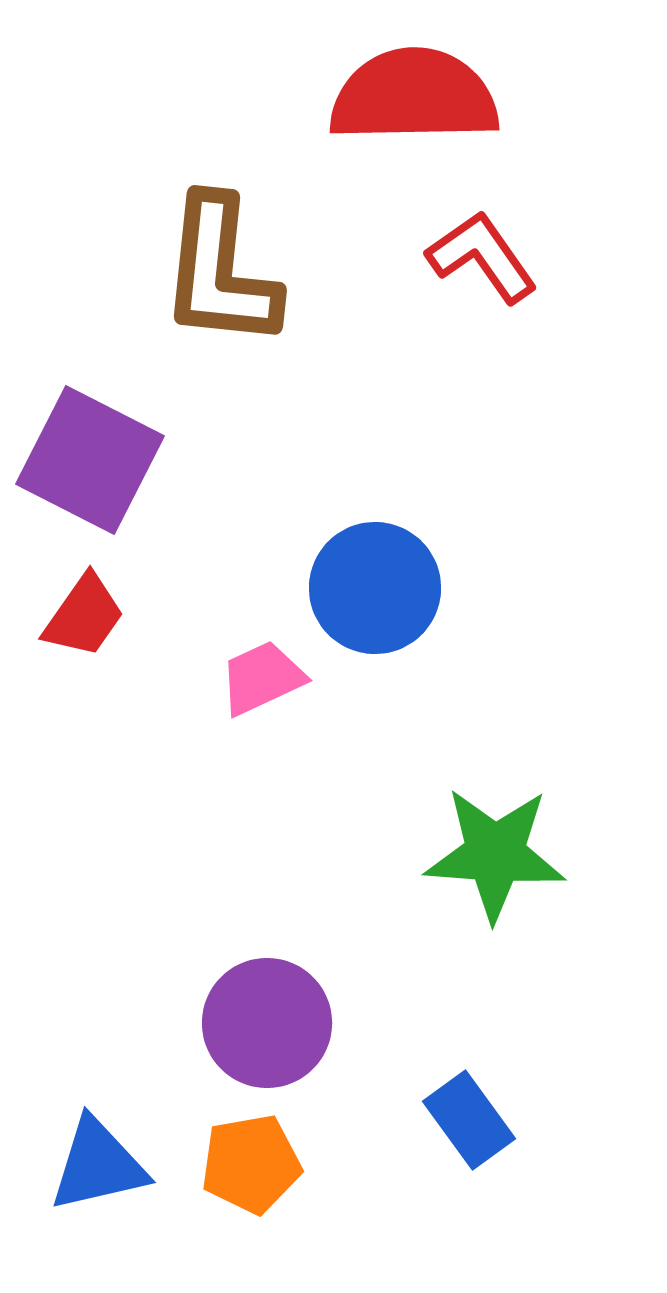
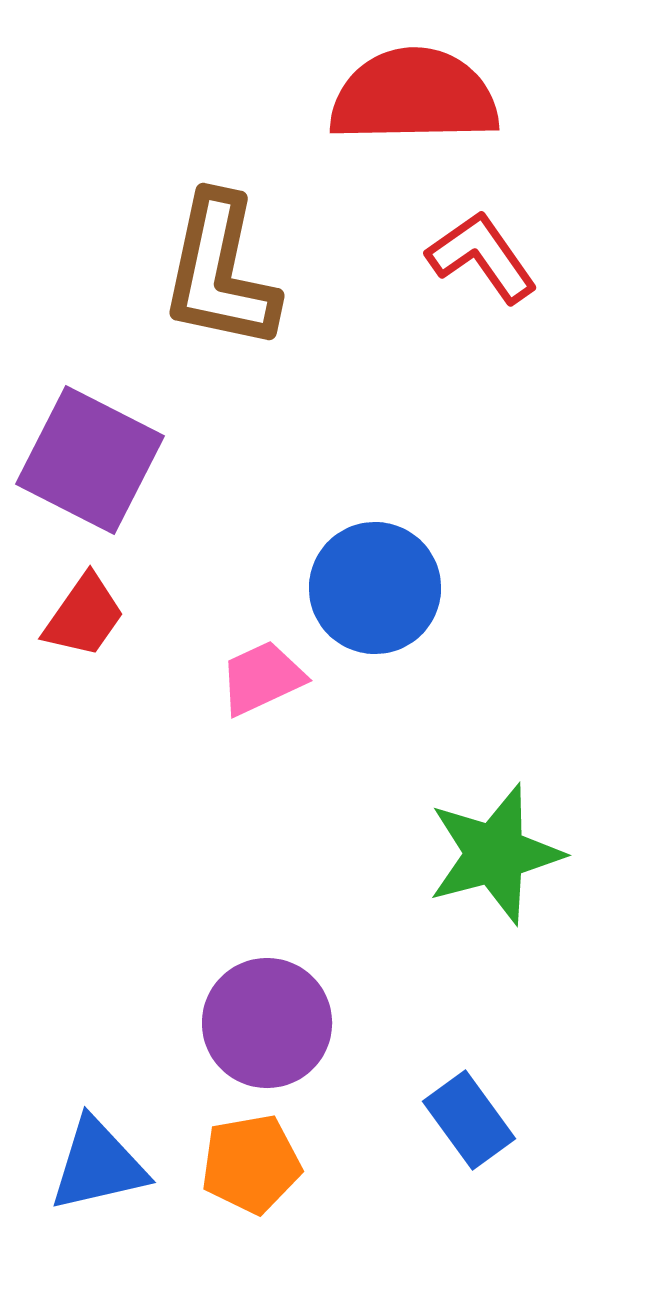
brown L-shape: rotated 6 degrees clockwise
green star: rotated 19 degrees counterclockwise
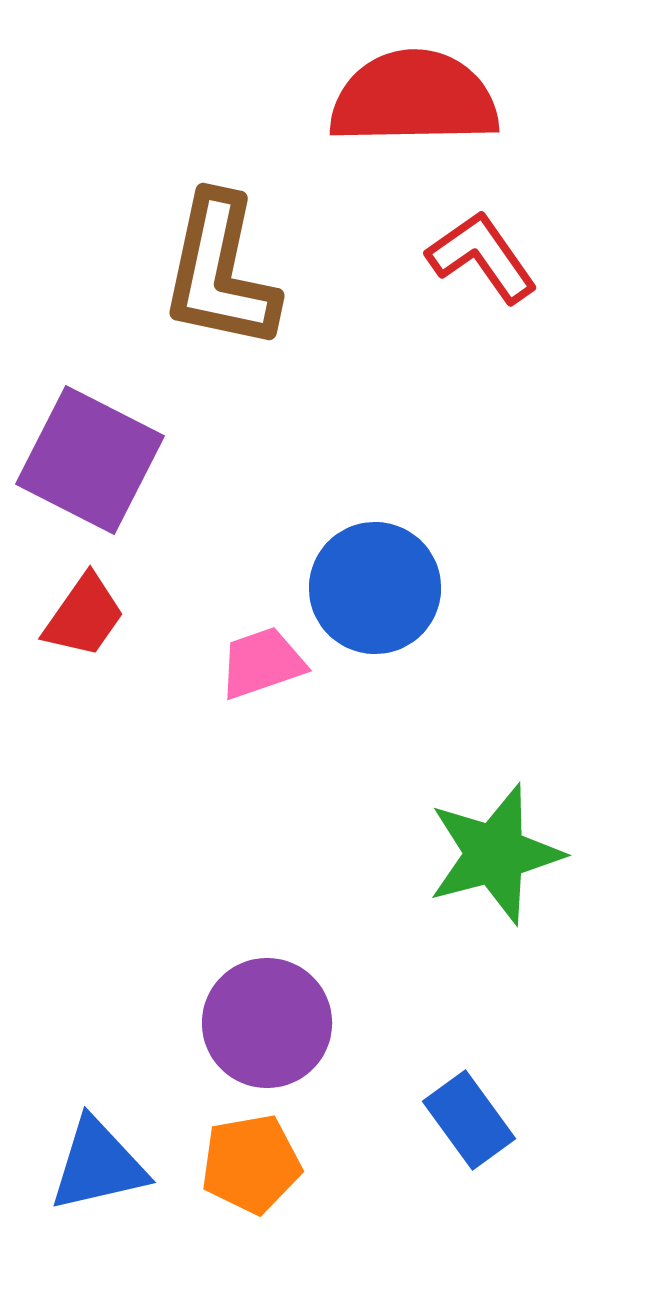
red semicircle: moved 2 px down
pink trapezoid: moved 15 px up; rotated 6 degrees clockwise
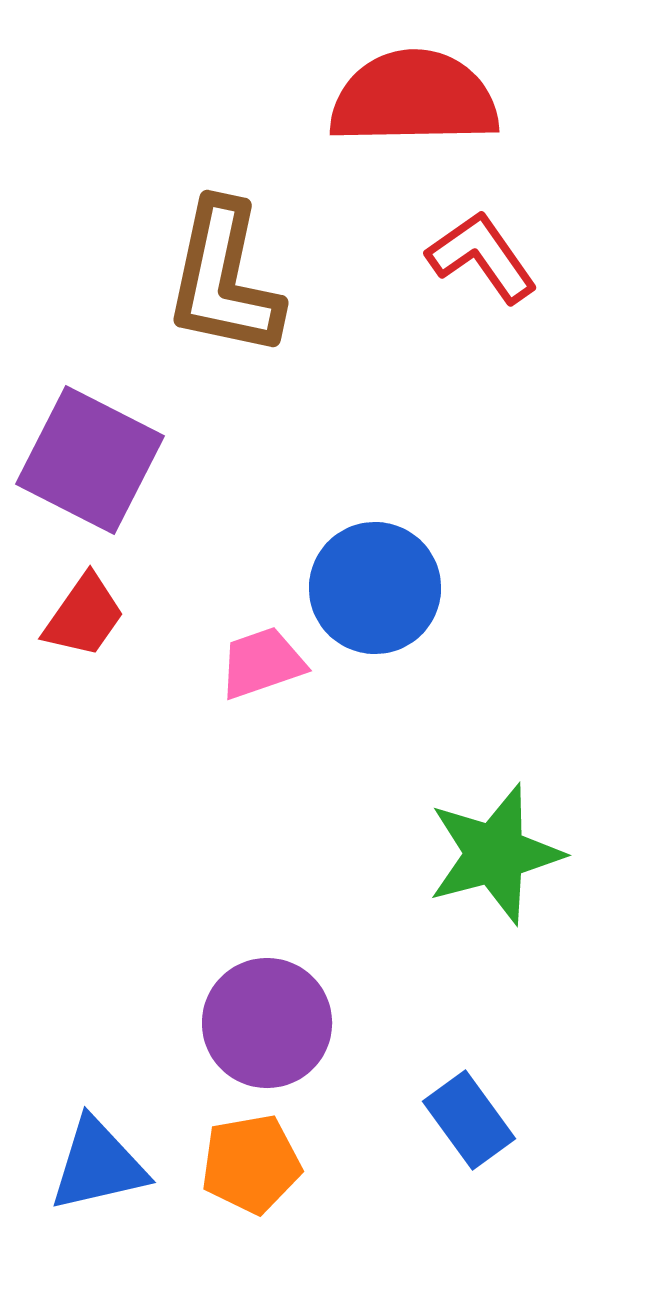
brown L-shape: moved 4 px right, 7 px down
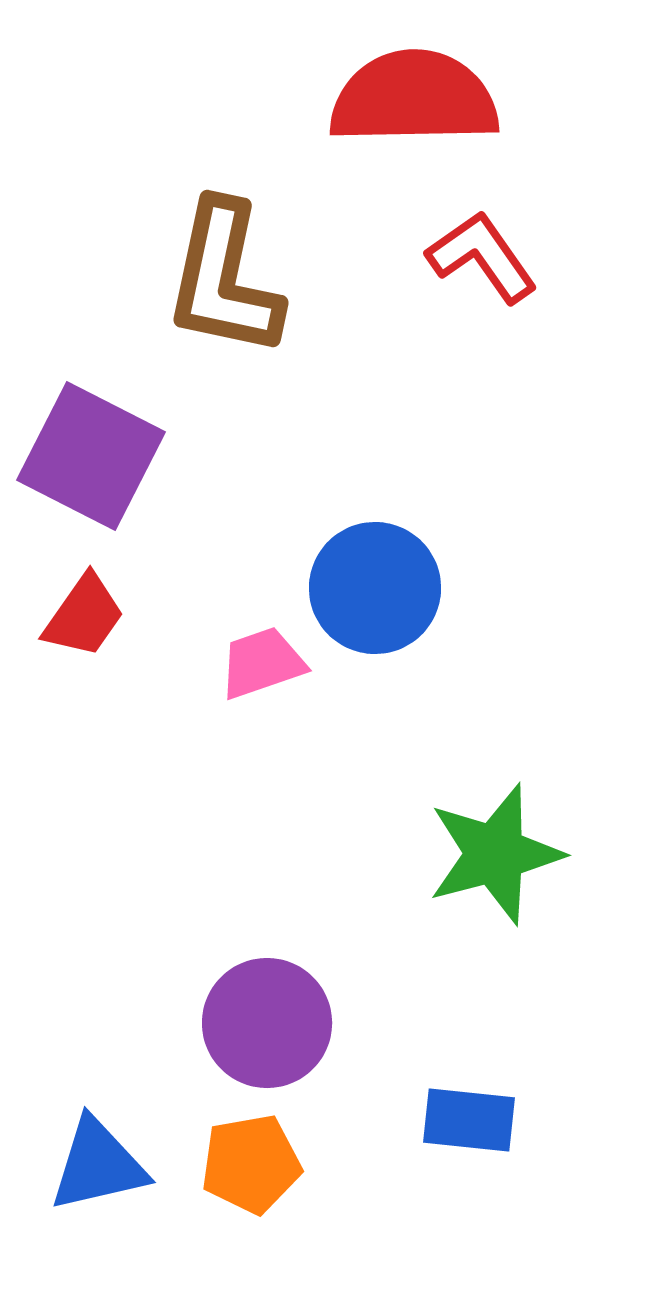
purple square: moved 1 px right, 4 px up
blue rectangle: rotated 48 degrees counterclockwise
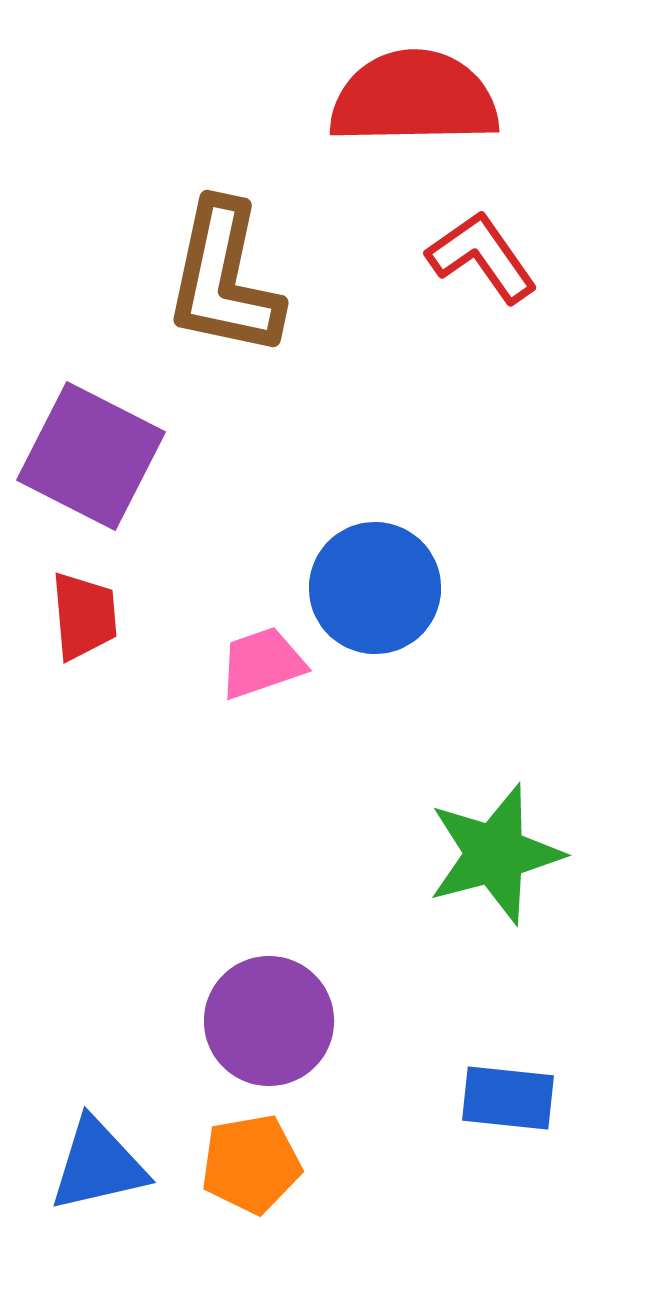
red trapezoid: rotated 40 degrees counterclockwise
purple circle: moved 2 px right, 2 px up
blue rectangle: moved 39 px right, 22 px up
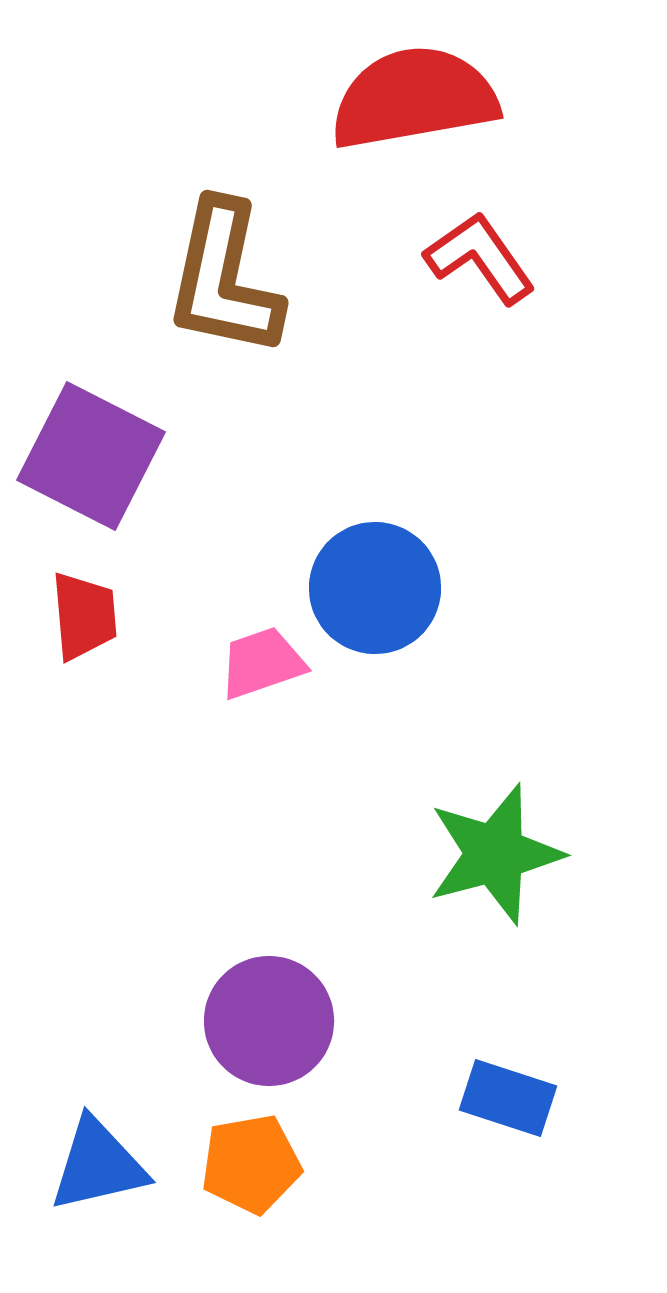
red semicircle: rotated 9 degrees counterclockwise
red L-shape: moved 2 px left, 1 px down
blue rectangle: rotated 12 degrees clockwise
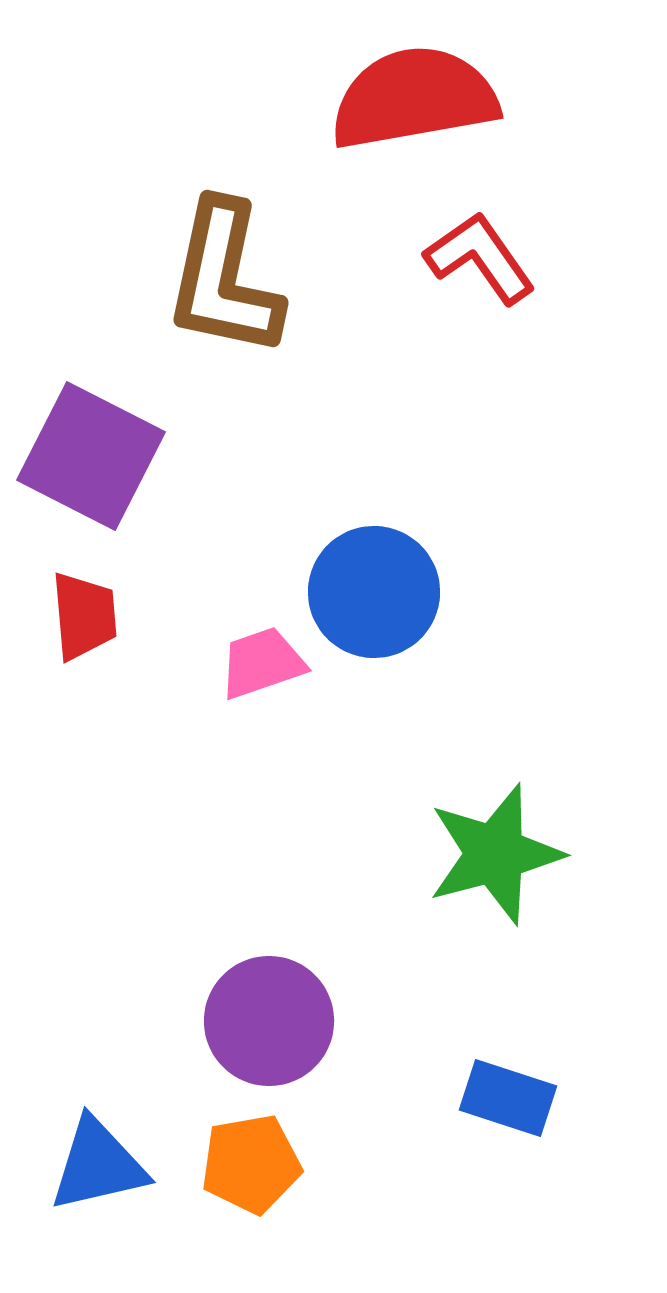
blue circle: moved 1 px left, 4 px down
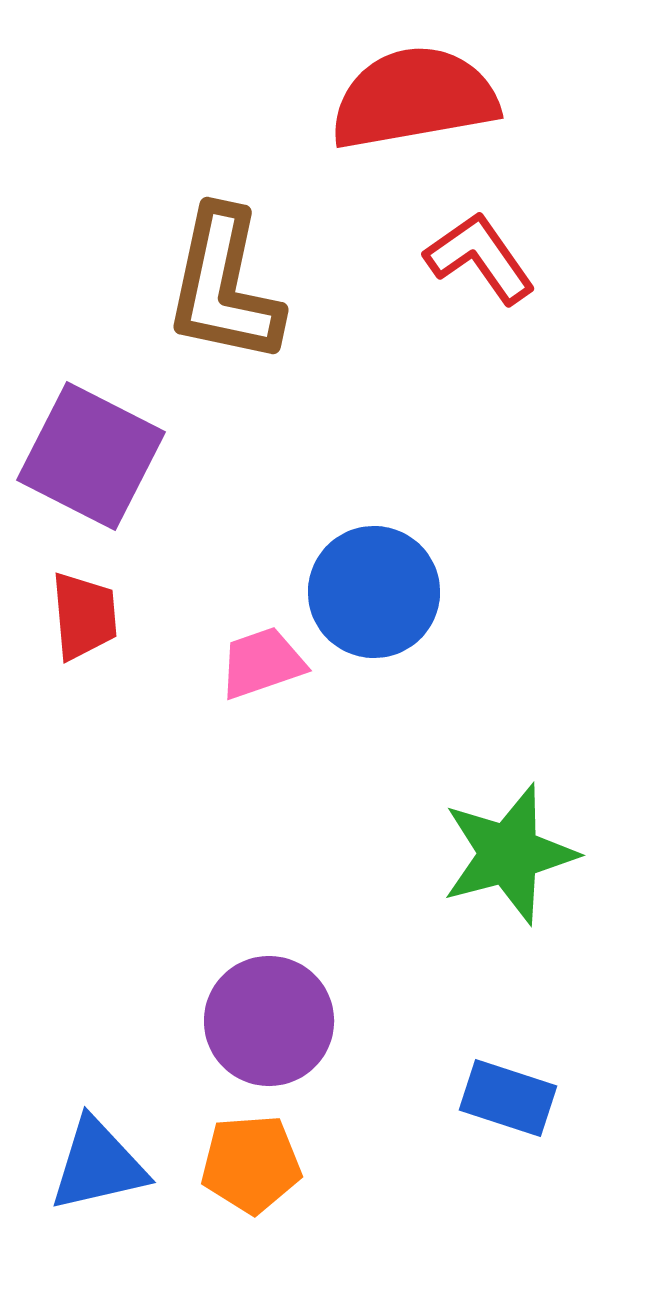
brown L-shape: moved 7 px down
green star: moved 14 px right
orange pentagon: rotated 6 degrees clockwise
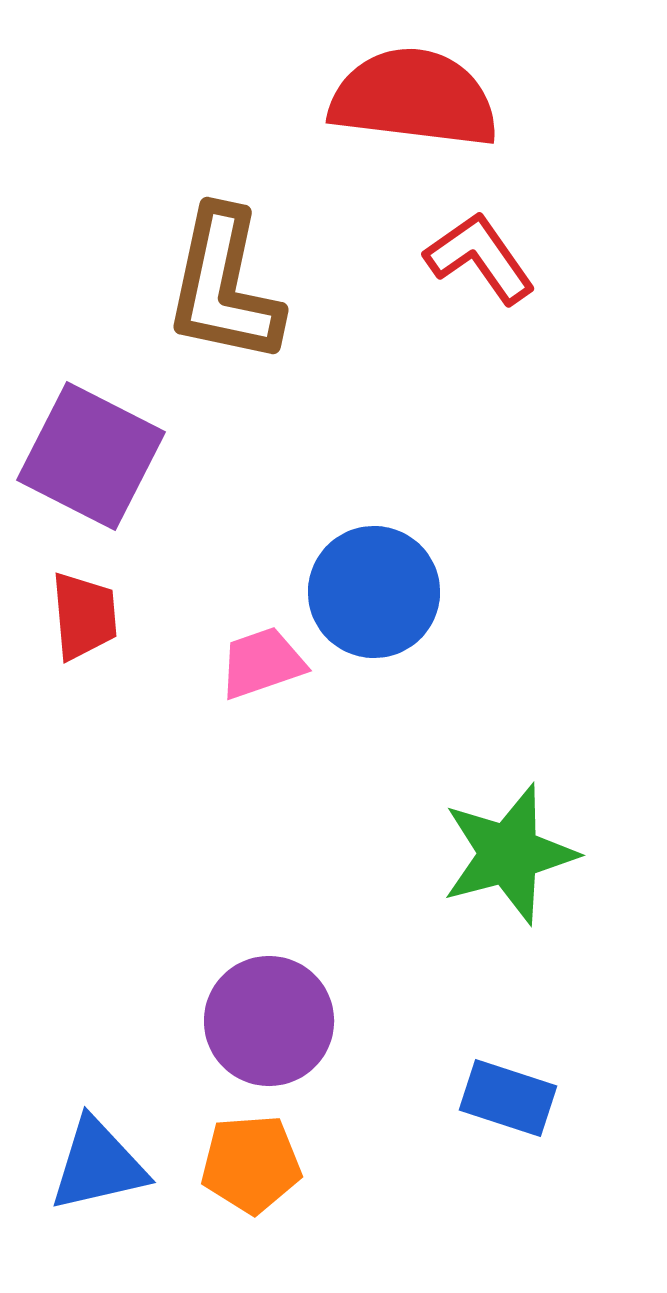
red semicircle: rotated 17 degrees clockwise
